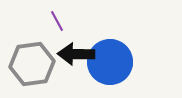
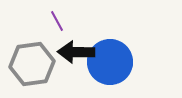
black arrow: moved 2 px up
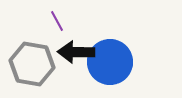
gray hexagon: rotated 18 degrees clockwise
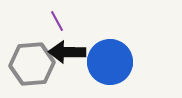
black arrow: moved 9 px left
gray hexagon: rotated 15 degrees counterclockwise
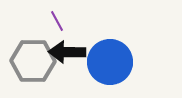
gray hexagon: moved 1 px right, 3 px up; rotated 6 degrees clockwise
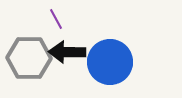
purple line: moved 1 px left, 2 px up
gray hexagon: moved 4 px left, 3 px up
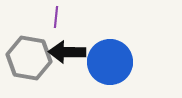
purple line: moved 2 px up; rotated 35 degrees clockwise
gray hexagon: rotated 9 degrees clockwise
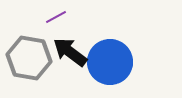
purple line: rotated 55 degrees clockwise
black arrow: moved 3 px right; rotated 36 degrees clockwise
